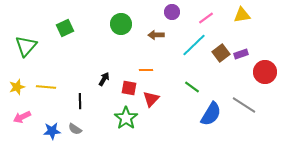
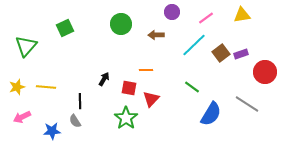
gray line: moved 3 px right, 1 px up
gray semicircle: moved 8 px up; rotated 24 degrees clockwise
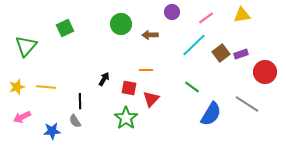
brown arrow: moved 6 px left
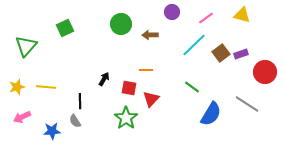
yellow triangle: rotated 24 degrees clockwise
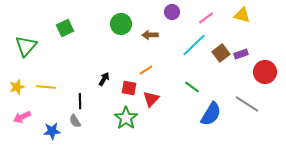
orange line: rotated 32 degrees counterclockwise
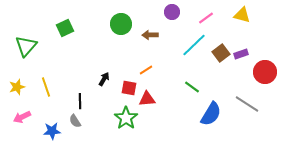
yellow line: rotated 66 degrees clockwise
red triangle: moved 4 px left; rotated 42 degrees clockwise
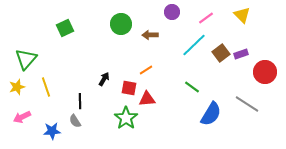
yellow triangle: rotated 30 degrees clockwise
green triangle: moved 13 px down
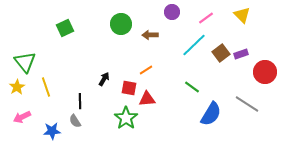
green triangle: moved 1 px left, 3 px down; rotated 20 degrees counterclockwise
yellow star: rotated 14 degrees counterclockwise
